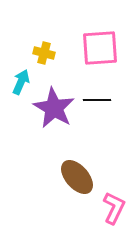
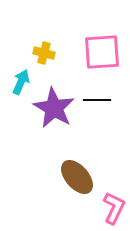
pink square: moved 2 px right, 4 px down
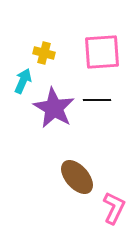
cyan arrow: moved 2 px right, 1 px up
